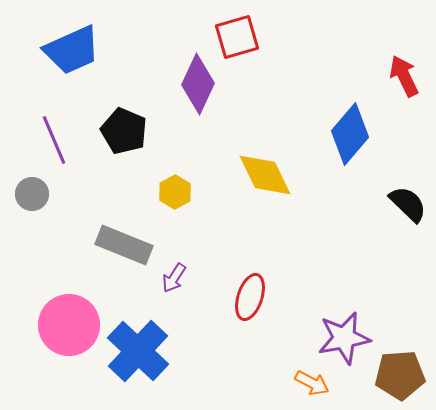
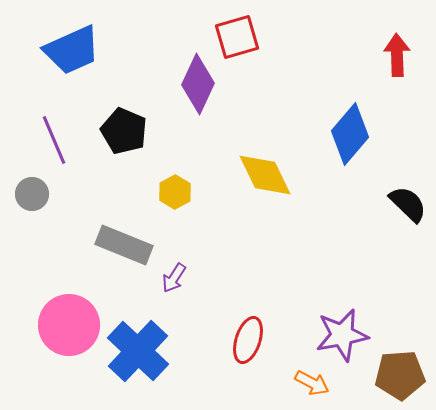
red arrow: moved 7 px left, 21 px up; rotated 24 degrees clockwise
red ellipse: moved 2 px left, 43 px down
purple star: moved 2 px left, 3 px up
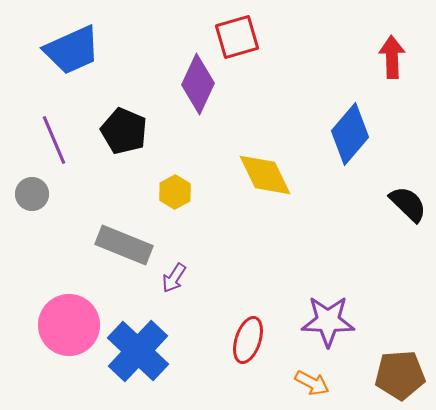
red arrow: moved 5 px left, 2 px down
purple star: moved 14 px left, 14 px up; rotated 12 degrees clockwise
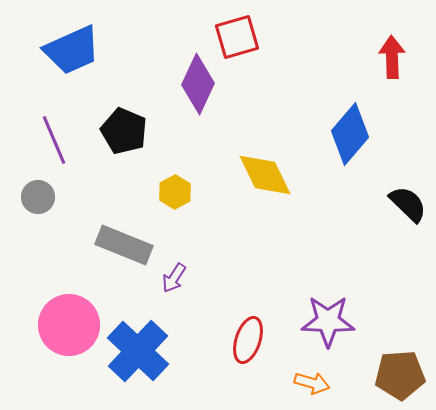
gray circle: moved 6 px right, 3 px down
orange arrow: rotated 12 degrees counterclockwise
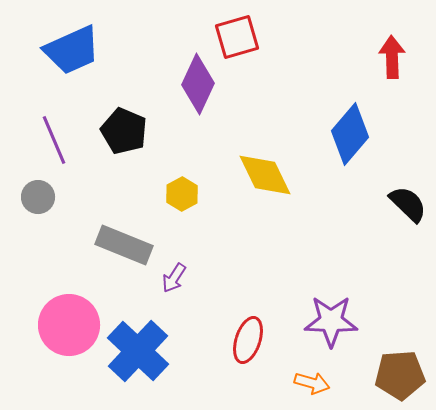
yellow hexagon: moved 7 px right, 2 px down
purple star: moved 3 px right
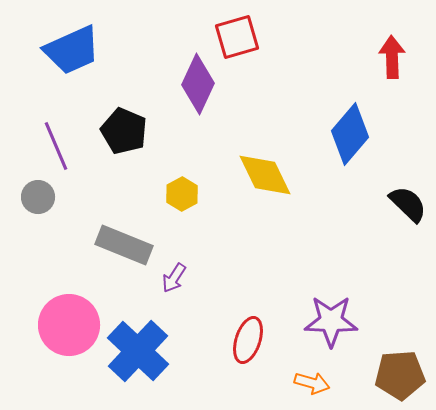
purple line: moved 2 px right, 6 px down
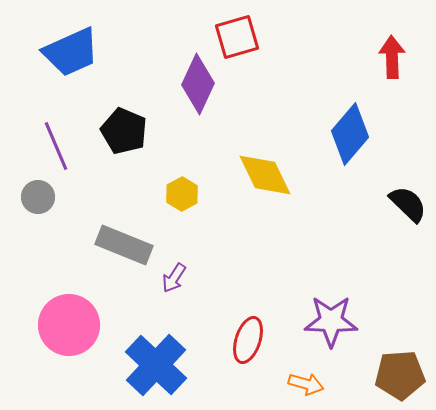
blue trapezoid: moved 1 px left, 2 px down
blue cross: moved 18 px right, 14 px down
orange arrow: moved 6 px left, 1 px down
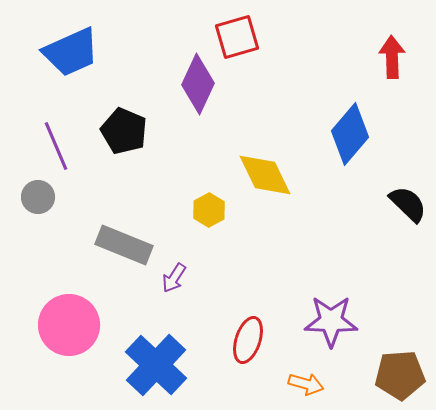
yellow hexagon: moved 27 px right, 16 px down
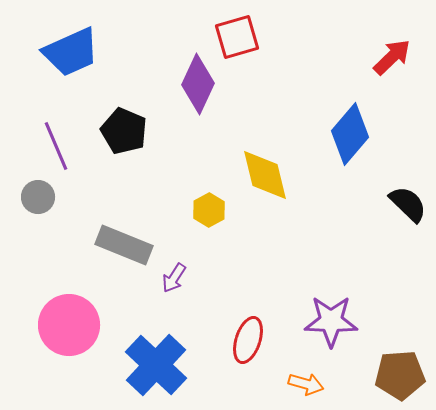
red arrow: rotated 48 degrees clockwise
yellow diamond: rotated 12 degrees clockwise
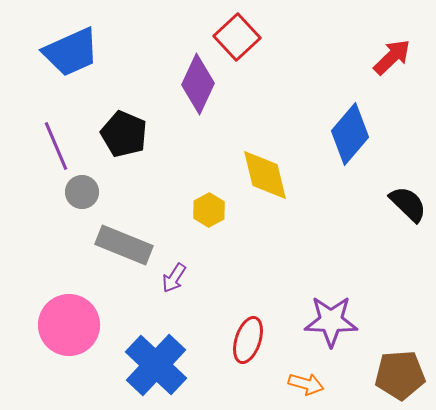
red square: rotated 27 degrees counterclockwise
black pentagon: moved 3 px down
gray circle: moved 44 px right, 5 px up
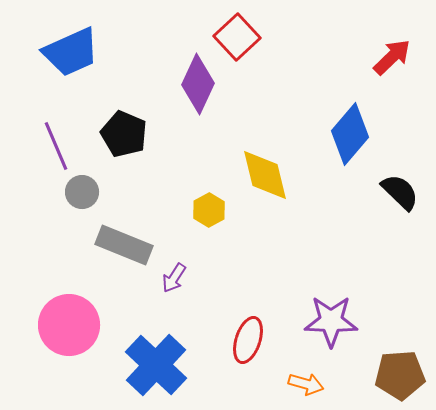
black semicircle: moved 8 px left, 12 px up
